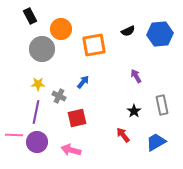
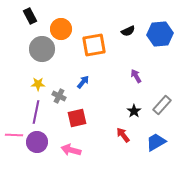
gray rectangle: rotated 54 degrees clockwise
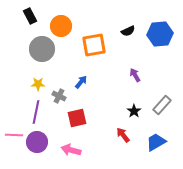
orange circle: moved 3 px up
purple arrow: moved 1 px left, 1 px up
blue arrow: moved 2 px left
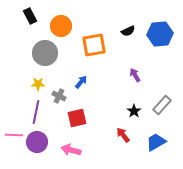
gray circle: moved 3 px right, 4 px down
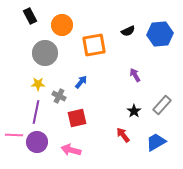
orange circle: moved 1 px right, 1 px up
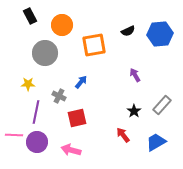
yellow star: moved 10 px left
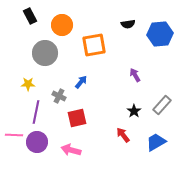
black semicircle: moved 7 px up; rotated 16 degrees clockwise
